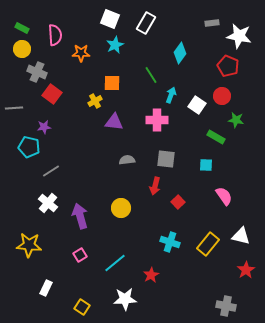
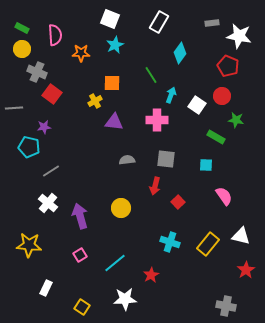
white rectangle at (146, 23): moved 13 px right, 1 px up
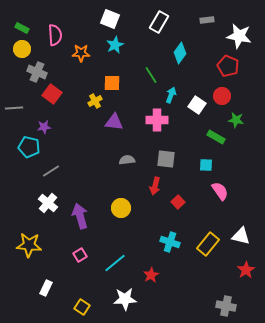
gray rectangle at (212, 23): moved 5 px left, 3 px up
pink semicircle at (224, 196): moved 4 px left, 5 px up
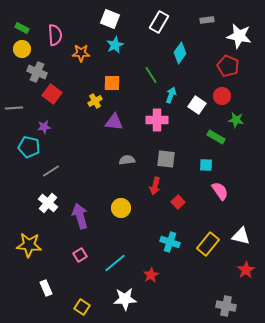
white rectangle at (46, 288): rotated 49 degrees counterclockwise
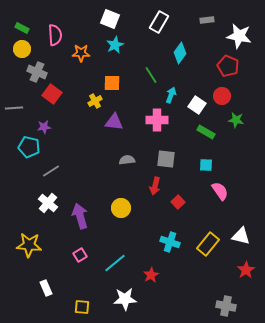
green rectangle at (216, 137): moved 10 px left, 5 px up
yellow square at (82, 307): rotated 28 degrees counterclockwise
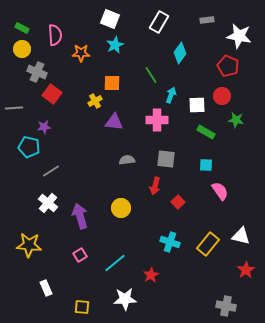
white square at (197, 105): rotated 36 degrees counterclockwise
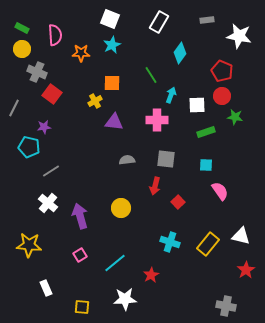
cyan star at (115, 45): moved 3 px left
red pentagon at (228, 66): moved 6 px left, 5 px down
gray line at (14, 108): rotated 60 degrees counterclockwise
green star at (236, 120): moved 1 px left, 3 px up
green rectangle at (206, 132): rotated 48 degrees counterclockwise
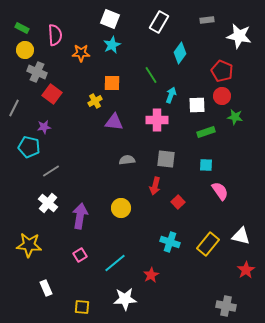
yellow circle at (22, 49): moved 3 px right, 1 px down
purple arrow at (80, 216): rotated 25 degrees clockwise
